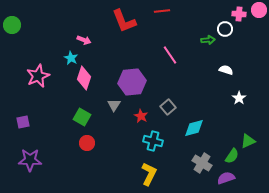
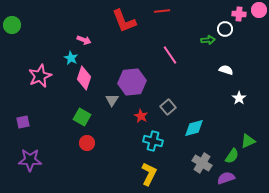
pink star: moved 2 px right
gray triangle: moved 2 px left, 5 px up
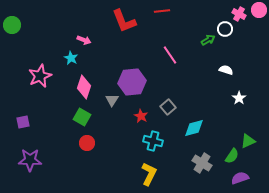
pink cross: rotated 24 degrees clockwise
green arrow: rotated 24 degrees counterclockwise
pink diamond: moved 9 px down
purple semicircle: moved 14 px right
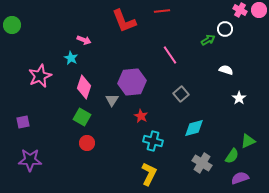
pink cross: moved 1 px right, 4 px up
gray square: moved 13 px right, 13 px up
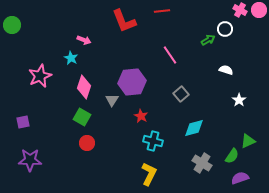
white star: moved 2 px down
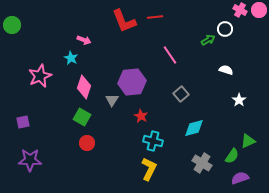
red line: moved 7 px left, 6 px down
yellow L-shape: moved 5 px up
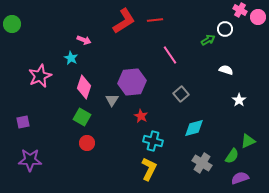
pink circle: moved 1 px left, 7 px down
red line: moved 3 px down
red L-shape: rotated 100 degrees counterclockwise
green circle: moved 1 px up
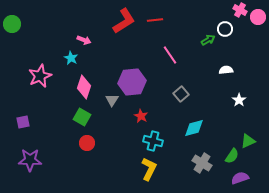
white semicircle: rotated 24 degrees counterclockwise
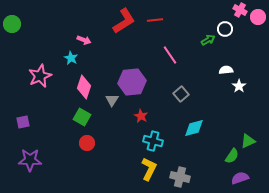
white star: moved 14 px up
gray cross: moved 22 px left, 14 px down; rotated 18 degrees counterclockwise
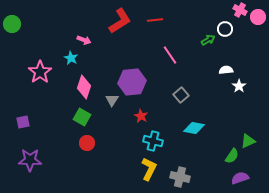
red L-shape: moved 4 px left
pink star: moved 4 px up; rotated 10 degrees counterclockwise
gray square: moved 1 px down
cyan diamond: rotated 25 degrees clockwise
